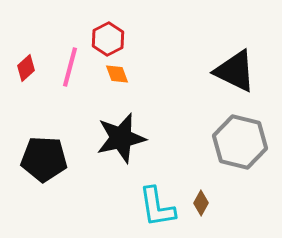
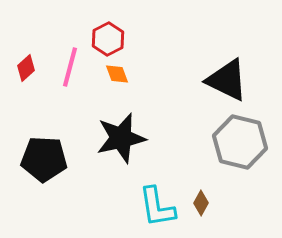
black triangle: moved 8 px left, 9 px down
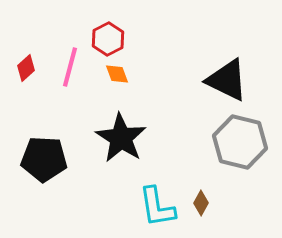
black star: rotated 27 degrees counterclockwise
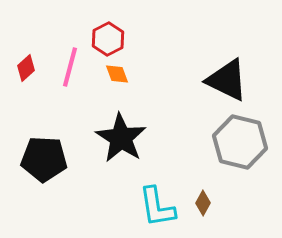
brown diamond: moved 2 px right
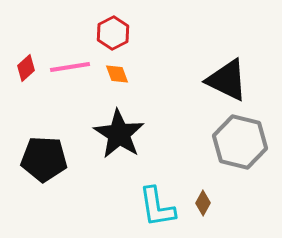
red hexagon: moved 5 px right, 6 px up
pink line: rotated 66 degrees clockwise
black star: moved 2 px left, 4 px up
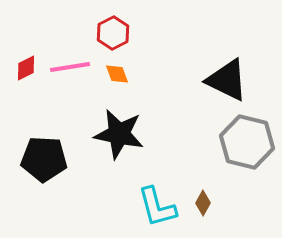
red diamond: rotated 16 degrees clockwise
black star: rotated 21 degrees counterclockwise
gray hexagon: moved 7 px right
cyan L-shape: rotated 6 degrees counterclockwise
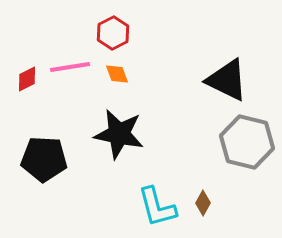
red diamond: moved 1 px right, 11 px down
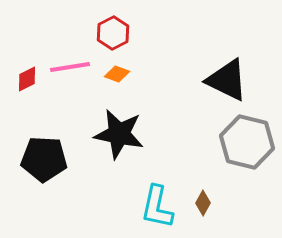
orange diamond: rotated 50 degrees counterclockwise
cyan L-shape: rotated 27 degrees clockwise
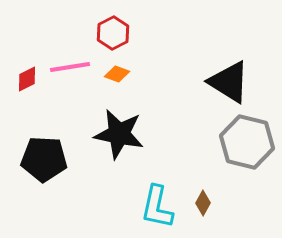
black triangle: moved 2 px right, 2 px down; rotated 6 degrees clockwise
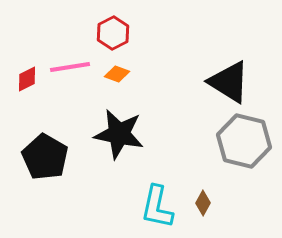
gray hexagon: moved 3 px left, 1 px up
black pentagon: moved 1 px right, 2 px up; rotated 27 degrees clockwise
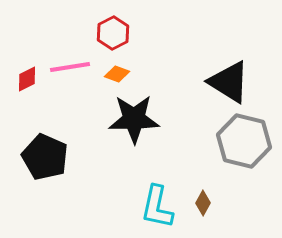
black star: moved 15 px right, 15 px up; rotated 12 degrees counterclockwise
black pentagon: rotated 6 degrees counterclockwise
